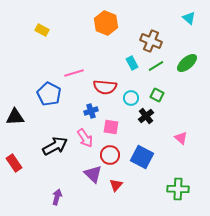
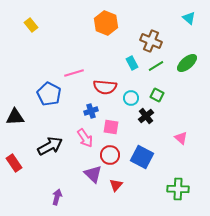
yellow rectangle: moved 11 px left, 5 px up; rotated 24 degrees clockwise
black arrow: moved 5 px left
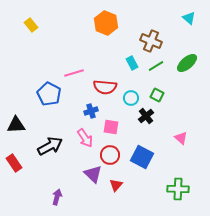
black triangle: moved 1 px right, 8 px down
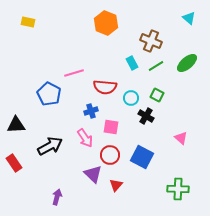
yellow rectangle: moved 3 px left, 3 px up; rotated 40 degrees counterclockwise
black cross: rotated 21 degrees counterclockwise
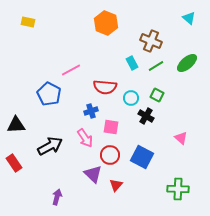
pink line: moved 3 px left, 3 px up; rotated 12 degrees counterclockwise
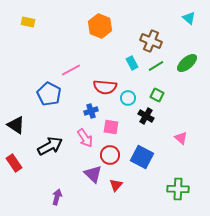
orange hexagon: moved 6 px left, 3 px down
cyan circle: moved 3 px left
black triangle: rotated 36 degrees clockwise
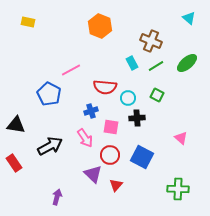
black cross: moved 9 px left, 2 px down; rotated 35 degrees counterclockwise
black triangle: rotated 24 degrees counterclockwise
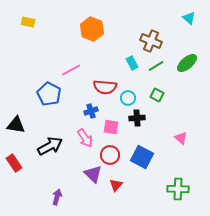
orange hexagon: moved 8 px left, 3 px down
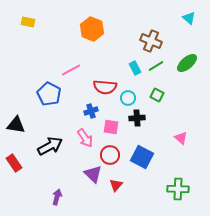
cyan rectangle: moved 3 px right, 5 px down
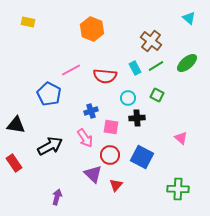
brown cross: rotated 15 degrees clockwise
red semicircle: moved 11 px up
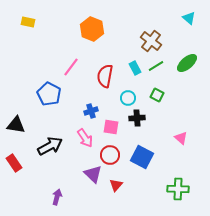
pink line: moved 3 px up; rotated 24 degrees counterclockwise
red semicircle: rotated 95 degrees clockwise
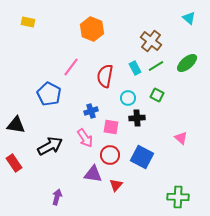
purple triangle: rotated 36 degrees counterclockwise
green cross: moved 8 px down
